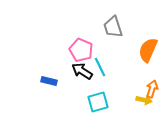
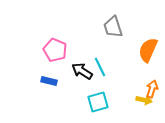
pink pentagon: moved 26 px left
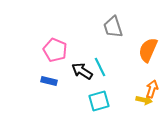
cyan square: moved 1 px right, 1 px up
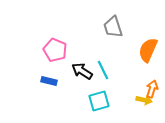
cyan line: moved 3 px right, 3 px down
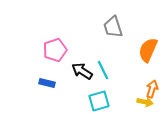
pink pentagon: rotated 30 degrees clockwise
blue rectangle: moved 2 px left, 2 px down
yellow arrow: moved 1 px right, 2 px down
